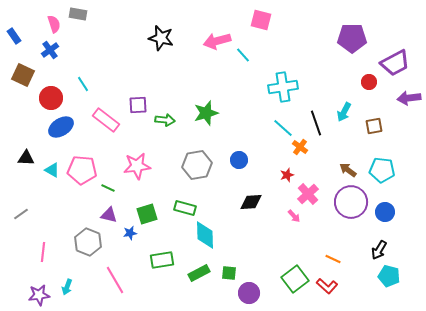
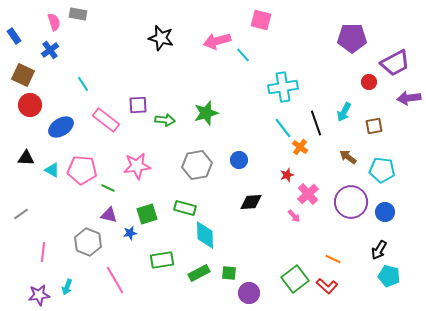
pink semicircle at (54, 24): moved 2 px up
red circle at (51, 98): moved 21 px left, 7 px down
cyan line at (283, 128): rotated 10 degrees clockwise
brown arrow at (348, 170): moved 13 px up
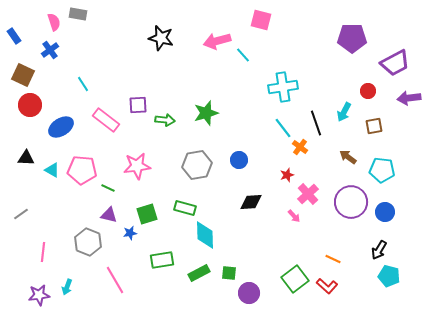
red circle at (369, 82): moved 1 px left, 9 px down
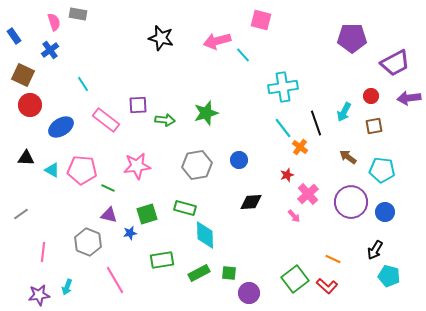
red circle at (368, 91): moved 3 px right, 5 px down
black arrow at (379, 250): moved 4 px left
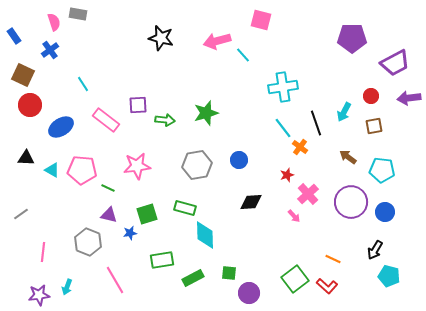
green rectangle at (199, 273): moved 6 px left, 5 px down
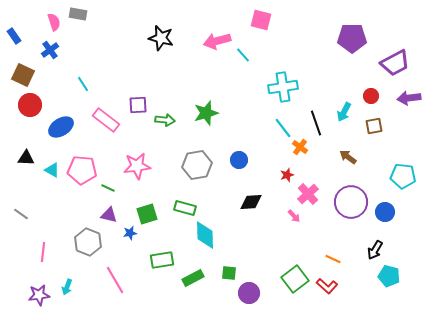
cyan pentagon at (382, 170): moved 21 px right, 6 px down
gray line at (21, 214): rotated 70 degrees clockwise
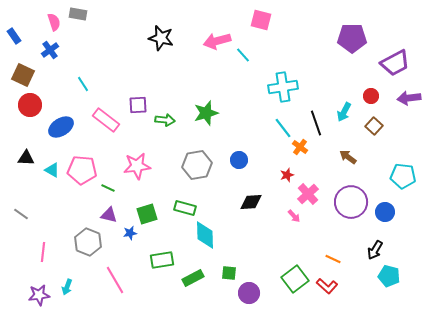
brown square at (374, 126): rotated 36 degrees counterclockwise
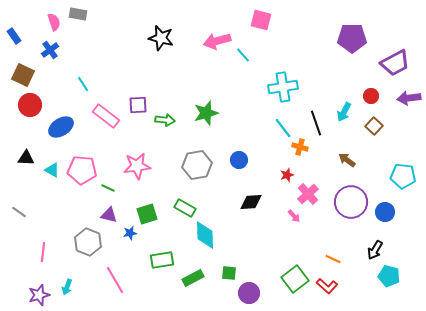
pink rectangle at (106, 120): moved 4 px up
orange cross at (300, 147): rotated 21 degrees counterclockwise
brown arrow at (348, 157): moved 1 px left, 3 px down
green rectangle at (185, 208): rotated 15 degrees clockwise
gray line at (21, 214): moved 2 px left, 2 px up
purple star at (39, 295): rotated 10 degrees counterclockwise
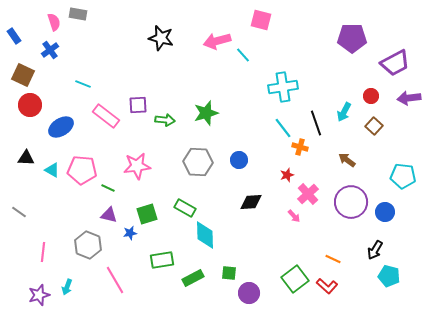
cyan line at (83, 84): rotated 35 degrees counterclockwise
gray hexagon at (197, 165): moved 1 px right, 3 px up; rotated 12 degrees clockwise
gray hexagon at (88, 242): moved 3 px down
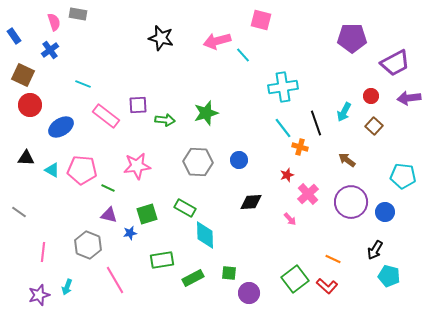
pink arrow at (294, 216): moved 4 px left, 3 px down
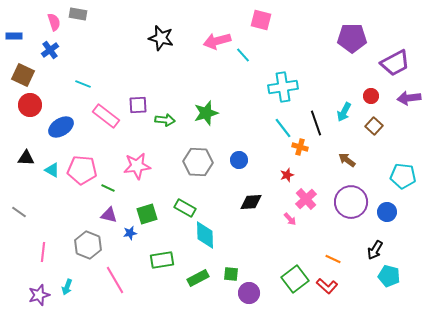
blue rectangle at (14, 36): rotated 56 degrees counterclockwise
pink cross at (308, 194): moved 2 px left, 5 px down
blue circle at (385, 212): moved 2 px right
green square at (229, 273): moved 2 px right, 1 px down
green rectangle at (193, 278): moved 5 px right
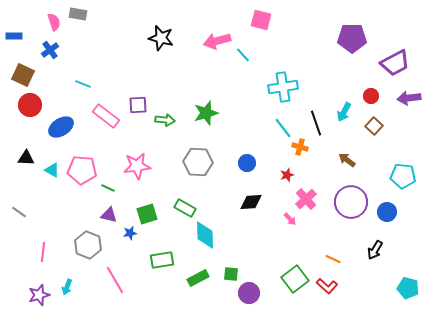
blue circle at (239, 160): moved 8 px right, 3 px down
cyan pentagon at (389, 276): moved 19 px right, 12 px down
